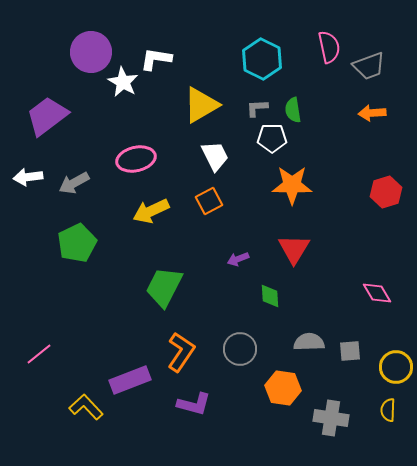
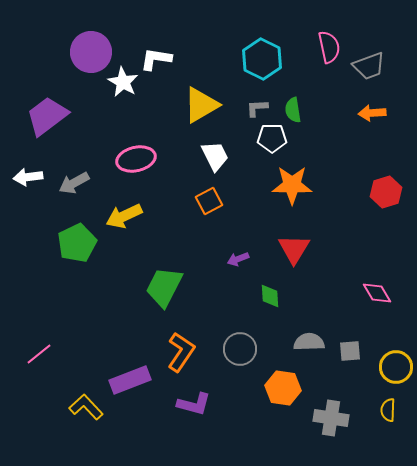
yellow arrow: moved 27 px left, 5 px down
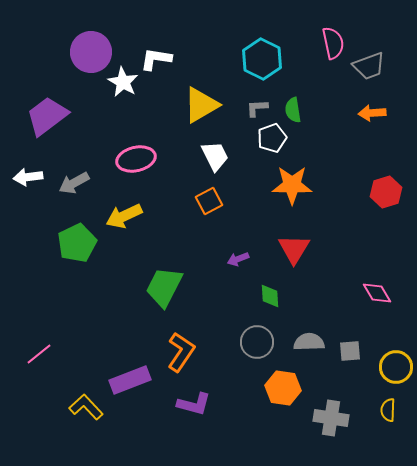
pink semicircle: moved 4 px right, 4 px up
white pentagon: rotated 20 degrees counterclockwise
gray circle: moved 17 px right, 7 px up
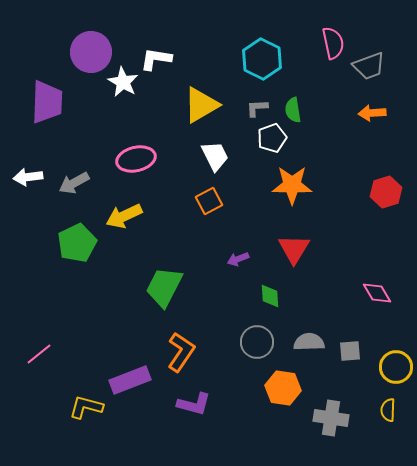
purple trapezoid: moved 14 px up; rotated 129 degrees clockwise
yellow L-shape: rotated 32 degrees counterclockwise
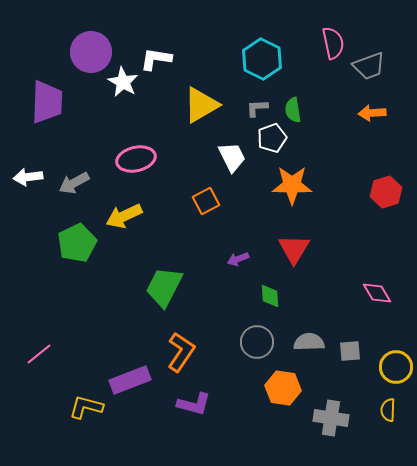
white trapezoid: moved 17 px right, 1 px down
orange square: moved 3 px left
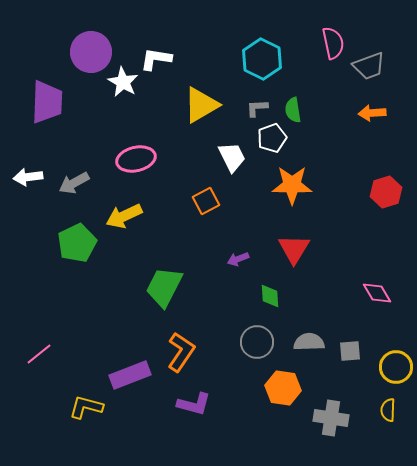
purple rectangle: moved 5 px up
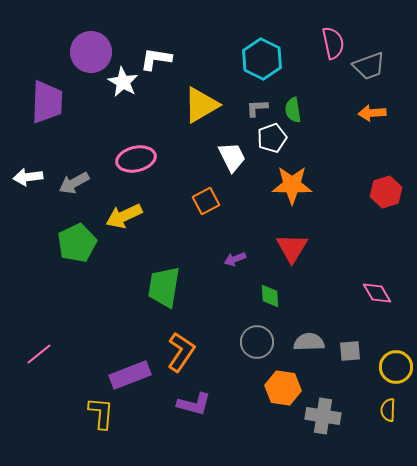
red triangle: moved 2 px left, 1 px up
purple arrow: moved 3 px left
green trapezoid: rotated 18 degrees counterclockwise
yellow L-shape: moved 15 px right, 6 px down; rotated 80 degrees clockwise
gray cross: moved 8 px left, 2 px up
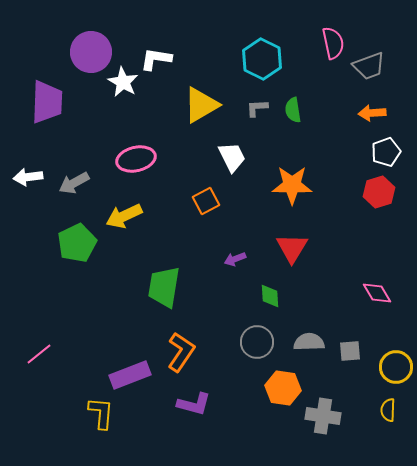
white pentagon: moved 114 px right, 14 px down
red hexagon: moved 7 px left
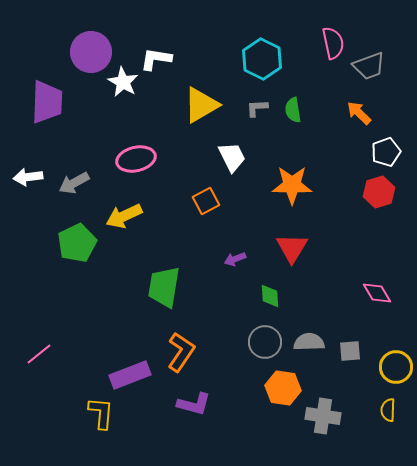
orange arrow: moved 13 px left; rotated 48 degrees clockwise
gray circle: moved 8 px right
